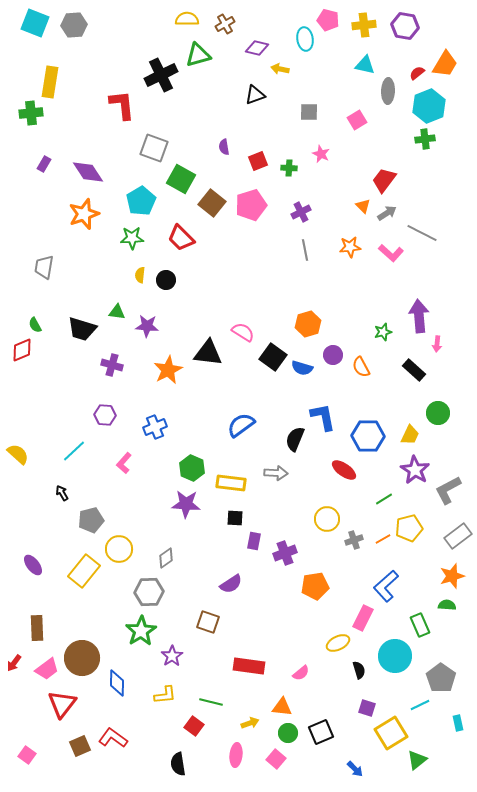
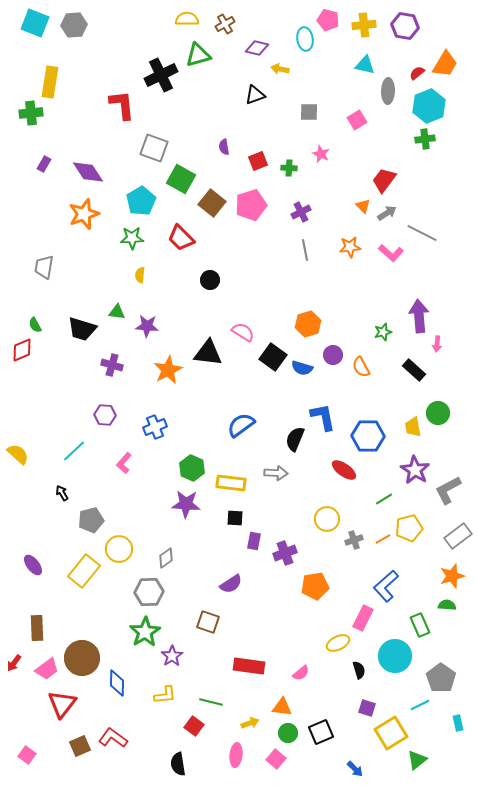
black circle at (166, 280): moved 44 px right
yellow trapezoid at (410, 435): moved 3 px right, 8 px up; rotated 145 degrees clockwise
green star at (141, 631): moved 4 px right, 1 px down
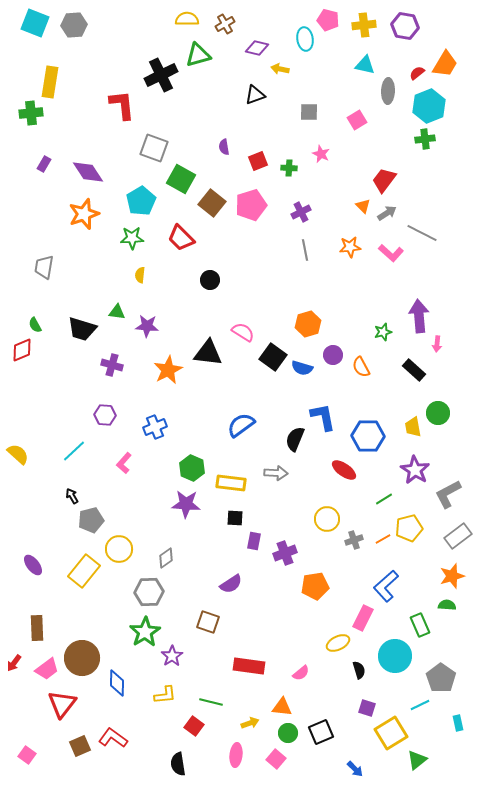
gray L-shape at (448, 490): moved 4 px down
black arrow at (62, 493): moved 10 px right, 3 px down
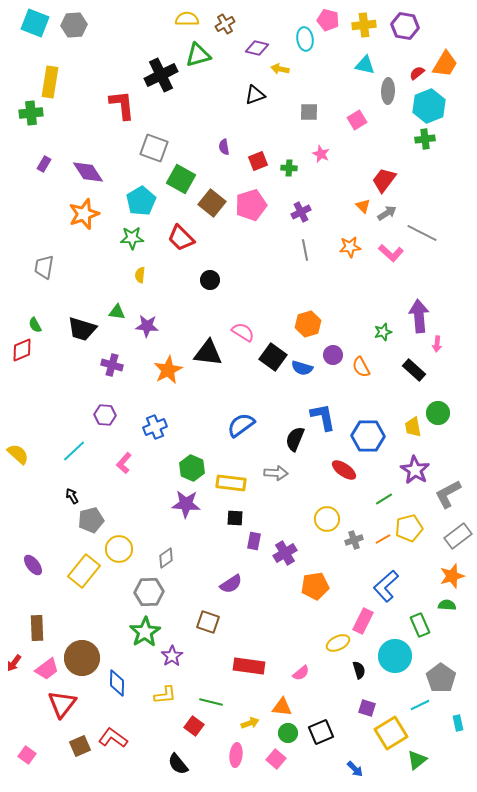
purple cross at (285, 553): rotated 10 degrees counterclockwise
pink rectangle at (363, 618): moved 3 px down
black semicircle at (178, 764): rotated 30 degrees counterclockwise
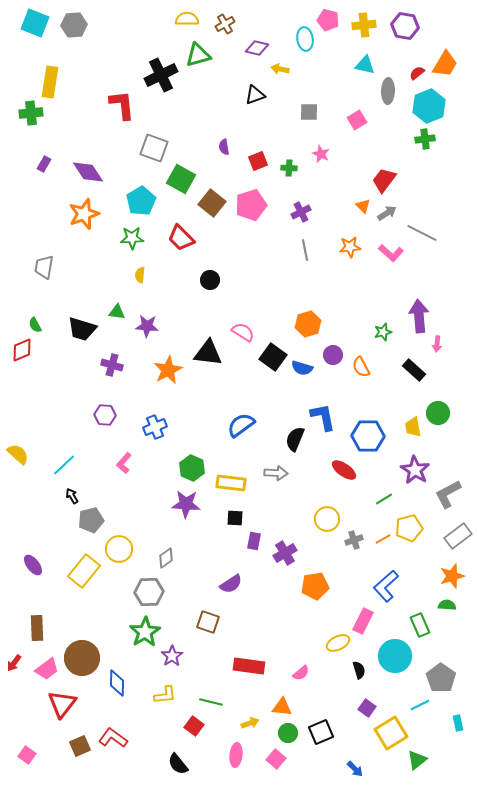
cyan line at (74, 451): moved 10 px left, 14 px down
purple square at (367, 708): rotated 18 degrees clockwise
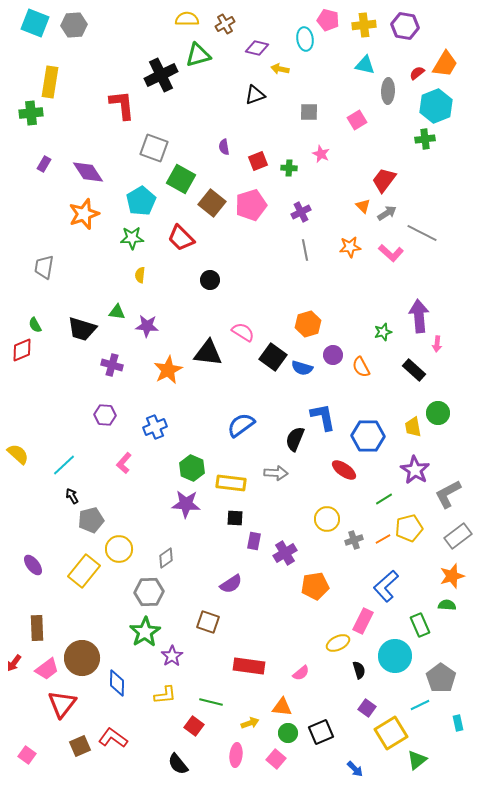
cyan hexagon at (429, 106): moved 7 px right
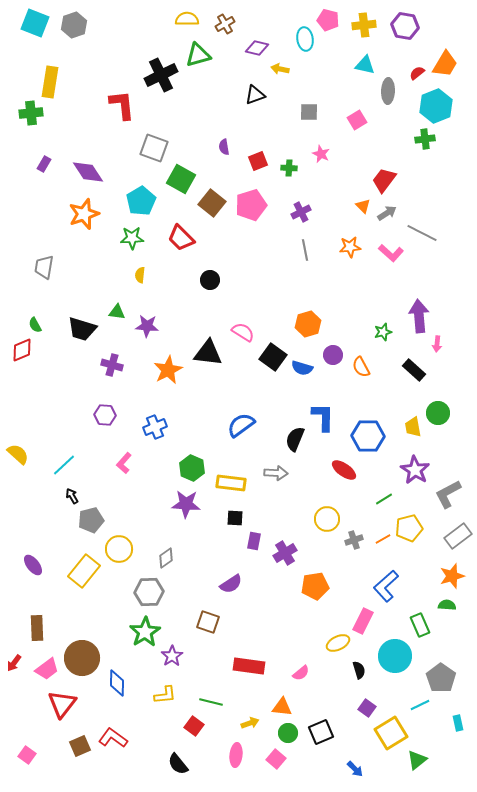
gray hexagon at (74, 25): rotated 15 degrees counterclockwise
blue L-shape at (323, 417): rotated 12 degrees clockwise
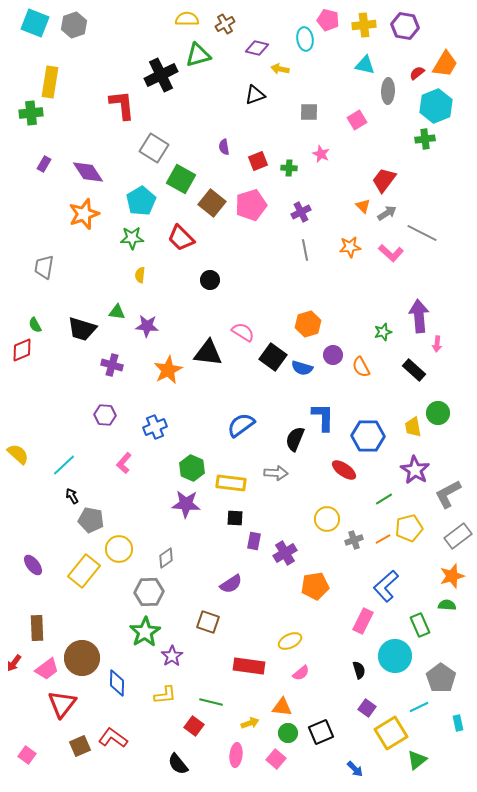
gray square at (154, 148): rotated 12 degrees clockwise
gray pentagon at (91, 520): rotated 25 degrees clockwise
yellow ellipse at (338, 643): moved 48 px left, 2 px up
cyan line at (420, 705): moved 1 px left, 2 px down
